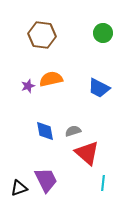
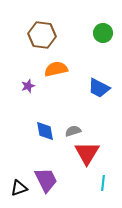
orange semicircle: moved 5 px right, 10 px up
red triangle: rotated 20 degrees clockwise
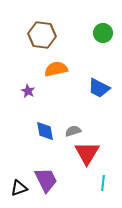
purple star: moved 5 px down; rotated 24 degrees counterclockwise
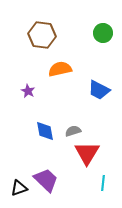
orange semicircle: moved 4 px right
blue trapezoid: moved 2 px down
purple trapezoid: rotated 20 degrees counterclockwise
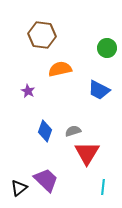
green circle: moved 4 px right, 15 px down
blue diamond: rotated 30 degrees clockwise
cyan line: moved 4 px down
black triangle: rotated 18 degrees counterclockwise
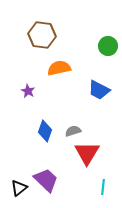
green circle: moved 1 px right, 2 px up
orange semicircle: moved 1 px left, 1 px up
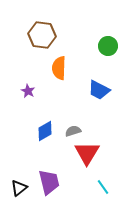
orange semicircle: rotated 75 degrees counterclockwise
blue diamond: rotated 40 degrees clockwise
purple trapezoid: moved 3 px right, 2 px down; rotated 32 degrees clockwise
cyan line: rotated 42 degrees counterclockwise
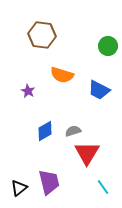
orange semicircle: moved 3 px right, 7 px down; rotated 75 degrees counterclockwise
